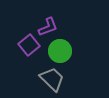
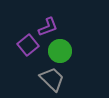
purple square: moved 1 px left
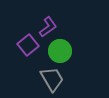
purple L-shape: rotated 15 degrees counterclockwise
gray trapezoid: rotated 16 degrees clockwise
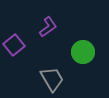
purple square: moved 14 px left
green circle: moved 23 px right, 1 px down
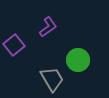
green circle: moved 5 px left, 8 px down
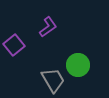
green circle: moved 5 px down
gray trapezoid: moved 1 px right, 1 px down
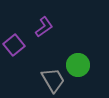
purple L-shape: moved 4 px left
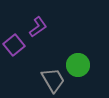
purple L-shape: moved 6 px left
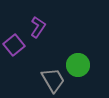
purple L-shape: rotated 20 degrees counterclockwise
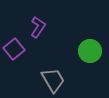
purple square: moved 4 px down
green circle: moved 12 px right, 14 px up
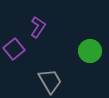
gray trapezoid: moved 3 px left, 1 px down
